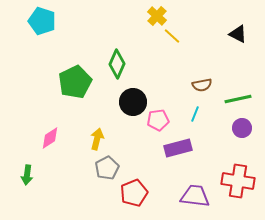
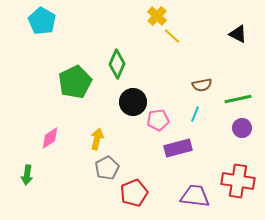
cyan pentagon: rotated 12 degrees clockwise
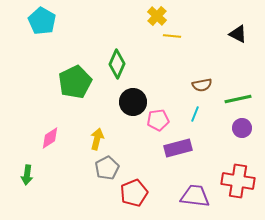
yellow line: rotated 36 degrees counterclockwise
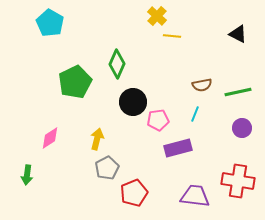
cyan pentagon: moved 8 px right, 2 px down
green line: moved 7 px up
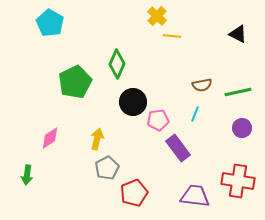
purple rectangle: rotated 68 degrees clockwise
